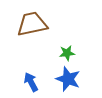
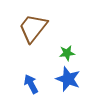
brown trapezoid: moved 1 px right, 4 px down; rotated 40 degrees counterclockwise
blue arrow: moved 2 px down
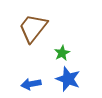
green star: moved 5 px left; rotated 21 degrees counterclockwise
blue arrow: rotated 72 degrees counterclockwise
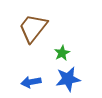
blue star: rotated 30 degrees counterclockwise
blue arrow: moved 2 px up
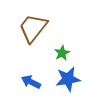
blue arrow: rotated 36 degrees clockwise
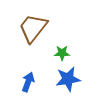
green star: rotated 28 degrees clockwise
blue arrow: moved 3 px left; rotated 84 degrees clockwise
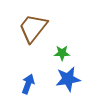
blue arrow: moved 2 px down
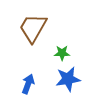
brown trapezoid: rotated 8 degrees counterclockwise
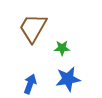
green star: moved 5 px up
blue arrow: moved 2 px right
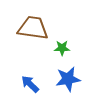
brown trapezoid: rotated 68 degrees clockwise
blue arrow: rotated 66 degrees counterclockwise
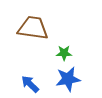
green star: moved 2 px right, 5 px down
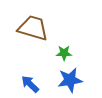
brown trapezoid: rotated 8 degrees clockwise
blue star: moved 2 px right, 1 px down
